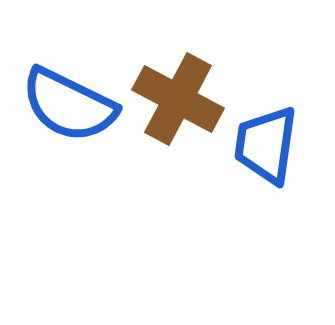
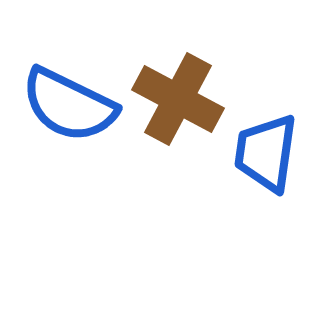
blue trapezoid: moved 8 px down
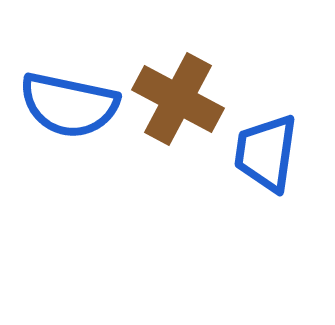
blue semicircle: rotated 14 degrees counterclockwise
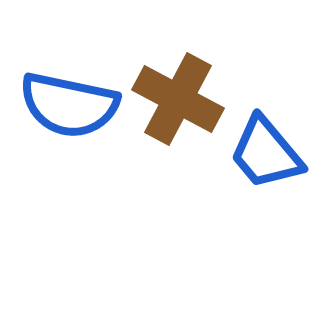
blue trapezoid: rotated 48 degrees counterclockwise
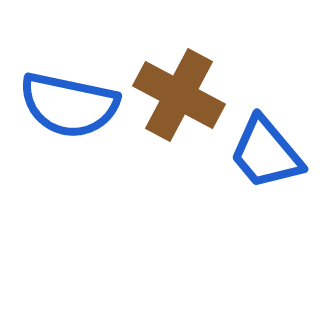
brown cross: moved 1 px right, 4 px up
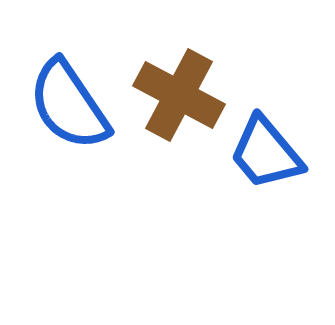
blue semicircle: rotated 44 degrees clockwise
